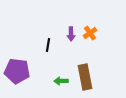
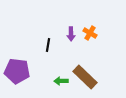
orange cross: rotated 24 degrees counterclockwise
brown rectangle: rotated 35 degrees counterclockwise
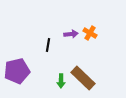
purple arrow: rotated 96 degrees counterclockwise
purple pentagon: rotated 20 degrees counterclockwise
brown rectangle: moved 2 px left, 1 px down
green arrow: rotated 88 degrees counterclockwise
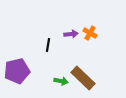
green arrow: rotated 80 degrees counterclockwise
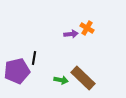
orange cross: moved 3 px left, 5 px up
black line: moved 14 px left, 13 px down
green arrow: moved 1 px up
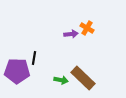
purple pentagon: rotated 15 degrees clockwise
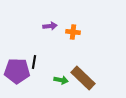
orange cross: moved 14 px left, 4 px down; rotated 24 degrees counterclockwise
purple arrow: moved 21 px left, 8 px up
black line: moved 4 px down
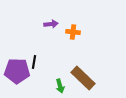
purple arrow: moved 1 px right, 2 px up
green arrow: moved 1 px left, 6 px down; rotated 64 degrees clockwise
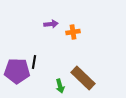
orange cross: rotated 16 degrees counterclockwise
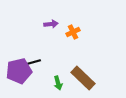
orange cross: rotated 16 degrees counterclockwise
black line: rotated 64 degrees clockwise
purple pentagon: moved 2 px right; rotated 15 degrees counterclockwise
green arrow: moved 2 px left, 3 px up
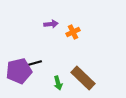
black line: moved 1 px right, 1 px down
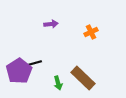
orange cross: moved 18 px right
purple pentagon: rotated 20 degrees counterclockwise
